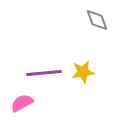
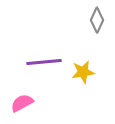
gray diamond: rotated 45 degrees clockwise
purple line: moved 11 px up
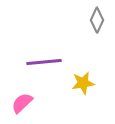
yellow star: moved 11 px down
pink semicircle: rotated 15 degrees counterclockwise
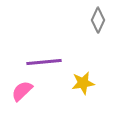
gray diamond: moved 1 px right
pink semicircle: moved 12 px up
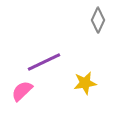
purple line: rotated 20 degrees counterclockwise
yellow star: moved 2 px right
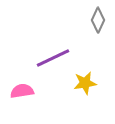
purple line: moved 9 px right, 4 px up
pink semicircle: rotated 35 degrees clockwise
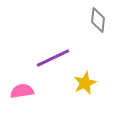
gray diamond: rotated 20 degrees counterclockwise
yellow star: rotated 15 degrees counterclockwise
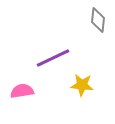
yellow star: moved 3 px left, 2 px down; rotated 30 degrees clockwise
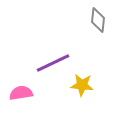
purple line: moved 5 px down
pink semicircle: moved 1 px left, 2 px down
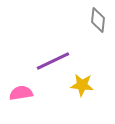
purple line: moved 2 px up
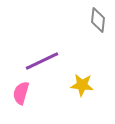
purple line: moved 11 px left
pink semicircle: rotated 65 degrees counterclockwise
